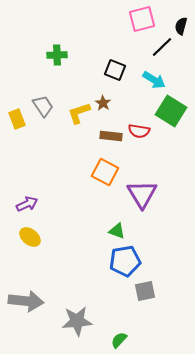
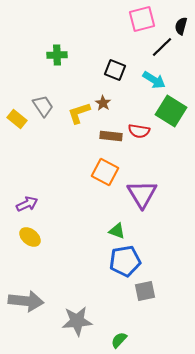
yellow rectangle: rotated 30 degrees counterclockwise
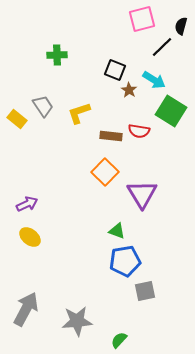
brown star: moved 26 px right, 13 px up
orange square: rotated 16 degrees clockwise
gray arrow: moved 8 px down; rotated 68 degrees counterclockwise
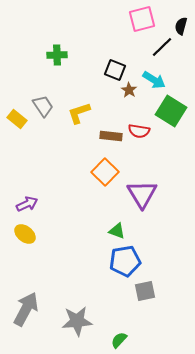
yellow ellipse: moved 5 px left, 3 px up
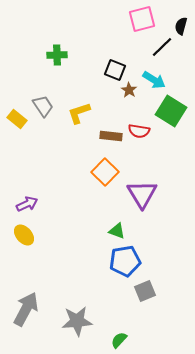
yellow ellipse: moved 1 px left, 1 px down; rotated 10 degrees clockwise
gray square: rotated 10 degrees counterclockwise
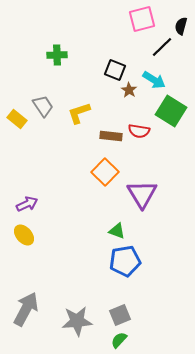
gray square: moved 25 px left, 24 px down
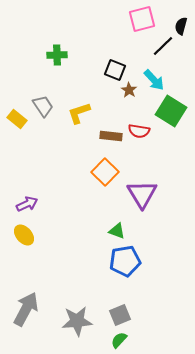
black line: moved 1 px right, 1 px up
cyan arrow: rotated 15 degrees clockwise
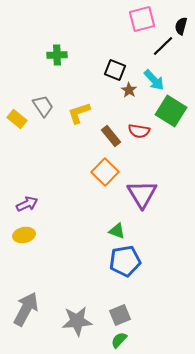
brown rectangle: rotated 45 degrees clockwise
yellow ellipse: rotated 60 degrees counterclockwise
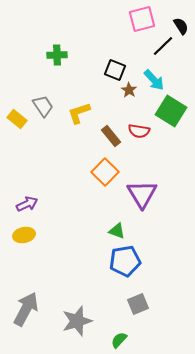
black semicircle: rotated 132 degrees clockwise
gray square: moved 18 px right, 11 px up
gray star: rotated 12 degrees counterclockwise
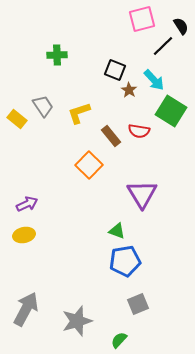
orange square: moved 16 px left, 7 px up
